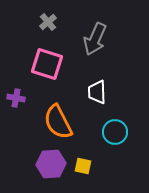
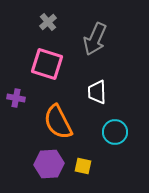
purple hexagon: moved 2 px left
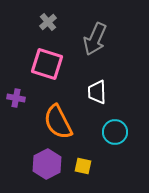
purple hexagon: moved 2 px left; rotated 24 degrees counterclockwise
